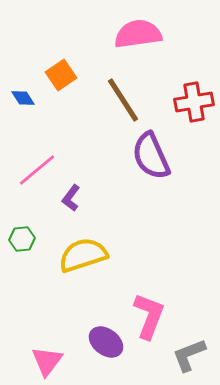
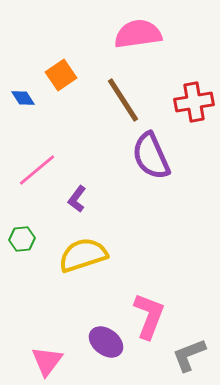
purple L-shape: moved 6 px right, 1 px down
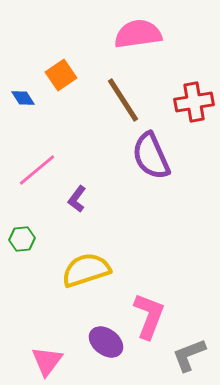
yellow semicircle: moved 3 px right, 15 px down
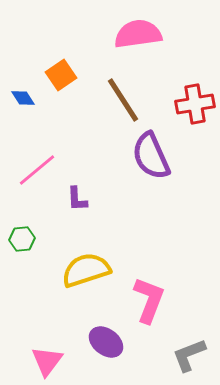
red cross: moved 1 px right, 2 px down
purple L-shape: rotated 40 degrees counterclockwise
pink L-shape: moved 16 px up
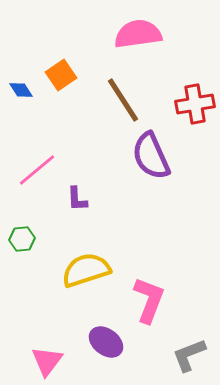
blue diamond: moved 2 px left, 8 px up
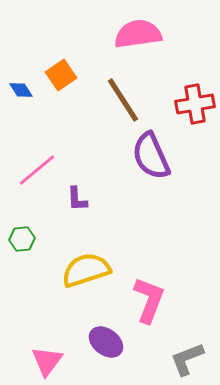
gray L-shape: moved 2 px left, 4 px down
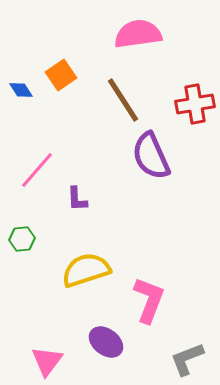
pink line: rotated 9 degrees counterclockwise
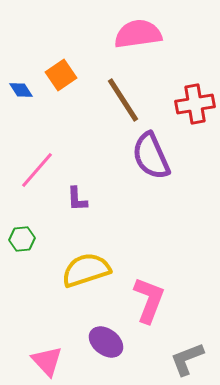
pink triangle: rotated 20 degrees counterclockwise
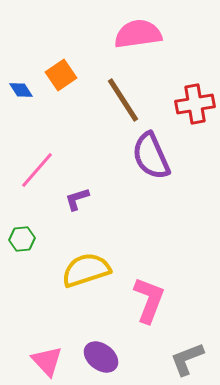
purple L-shape: rotated 76 degrees clockwise
purple ellipse: moved 5 px left, 15 px down
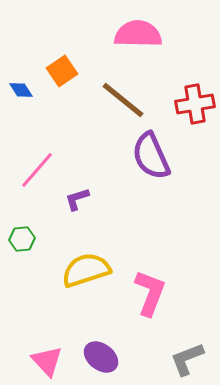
pink semicircle: rotated 9 degrees clockwise
orange square: moved 1 px right, 4 px up
brown line: rotated 18 degrees counterclockwise
pink L-shape: moved 1 px right, 7 px up
